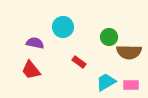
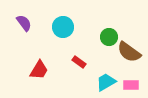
purple semicircle: moved 11 px left, 20 px up; rotated 42 degrees clockwise
brown semicircle: rotated 35 degrees clockwise
red trapezoid: moved 8 px right; rotated 110 degrees counterclockwise
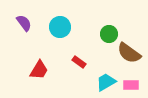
cyan circle: moved 3 px left
green circle: moved 3 px up
brown semicircle: moved 1 px down
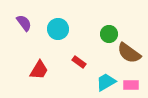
cyan circle: moved 2 px left, 2 px down
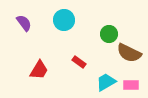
cyan circle: moved 6 px right, 9 px up
brown semicircle: rotated 10 degrees counterclockwise
